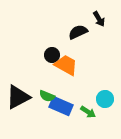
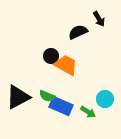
black circle: moved 1 px left, 1 px down
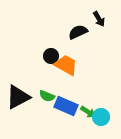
cyan circle: moved 4 px left, 18 px down
blue rectangle: moved 5 px right
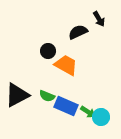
black circle: moved 3 px left, 5 px up
black triangle: moved 1 px left, 2 px up
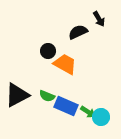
orange trapezoid: moved 1 px left, 1 px up
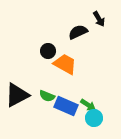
green arrow: moved 7 px up
cyan circle: moved 7 px left, 1 px down
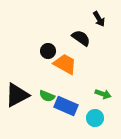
black semicircle: moved 3 px right, 6 px down; rotated 60 degrees clockwise
green arrow: moved 15 px right, 11 px up; rotated 14 degrees counterclockwise
cyan circle: moved 1 px right
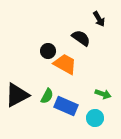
green semicircle: rotated 84 degrees counterclockwise
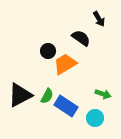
orange trapezoid: rotated 60 degrees counterclockwise
black triangle: moved 3 px right
blue rectangle: rotated 10 degrees clockwise
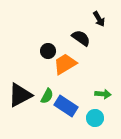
green arrow: rotated 14 degrees counterclockwise
